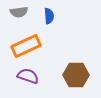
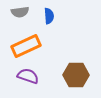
gray semicircle: moved 1 px right
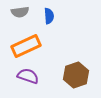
brown hexagon: rotated 20 degrees counterclockwise
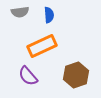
blue semicircle: moved 1 px up
orange rectangle: moved 16 px right
purple semicircle: rotated 150 degrees counterclockwise
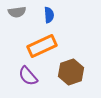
gray semicircle: moved 3 px left
brown hexagon: moved 5 px left, 3 px up
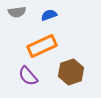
blue semicircle: rotated 105 degrees counterclockwise
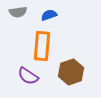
gray semicircle: moved 1 px right
orange rectangle: rotated 60 degrees counterclockwise
purple semicircle: rotated 15 degrees counterclockwise
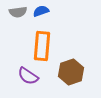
blue semicircle: moved 8 px left, 4 px up
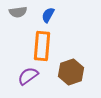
blue semicircle: moved 7 px right, 4 px down; rotated 42 degrees counterclockwise
purple semicircle: rotated 110 degrees clockwise
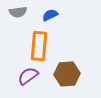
blue semicircle: moved 2 px right; rotated 35 degrees clockwise
orange rectangle: moved 3 px left
brown hexagon: moved 4 px left, 2 px down; rotated 15 degrees clockwise
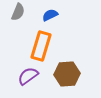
gray semicircle: rotated 60 degrees counterclockwise
orange rectangle: moved 2 px right; rotated 12 degrees clockwise
